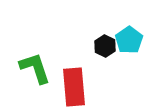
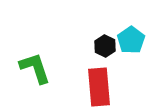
cyan pentagon: moved 2 px right
red rectangle: moved 25 px right
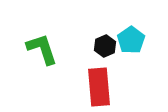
black hexagon: rotated 10 degrees clockwise
green L-shape: moved 7 px right, 19 px up
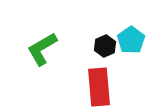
green L-shape: rotated 102 degrees counterclockwise
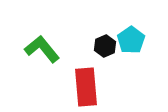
green L-shape: rotated 81 degrees clockwise
red rectangle: moved 13 px left
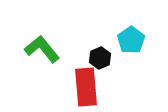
black hexagon: moved 5 px left, 12 px down
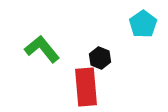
cyan pentagon: moved 12 px right, 16 px up
black hexagon: rotated 15 degrees counterclockwise
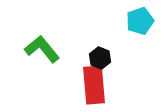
cyan pentagon: moved 3 px left, 3 px up; rotated 16 degrees clockwise
red rectangle: moved 8 px right, 2 px up
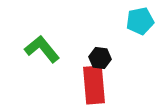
cyan pentagon: rotated 8 degrees clockwise
black hexagon: rotated 15 degrees counterclockwise
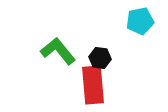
green L-shape: moved 16 px right, 2 px down
red rectangle: moved 1 px left
